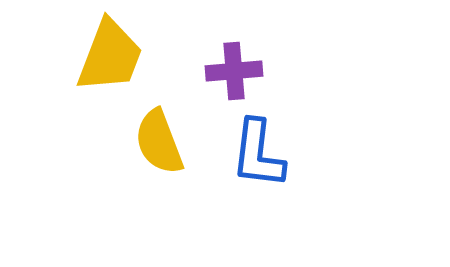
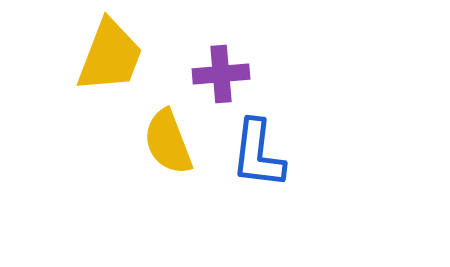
purple cross: moved 13 px left, 3 px down
yellow semicircle: moved 9 px right
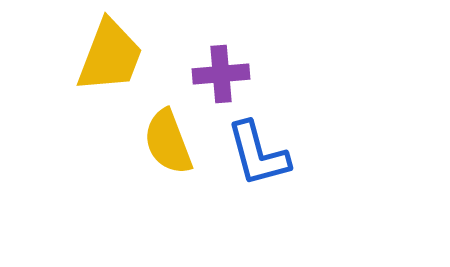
blue L-shape: rotated 22 degrees counterclockwise
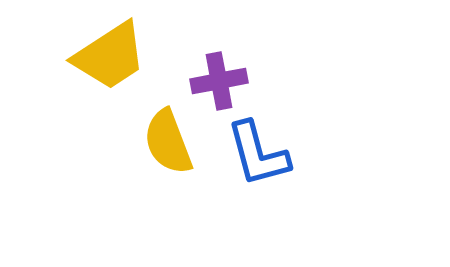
yellow trapezoid: rotated 36 degrees clockwise
purple cross: moved 2 px left, 7 px down; rotated 6 degrees counterclockwise
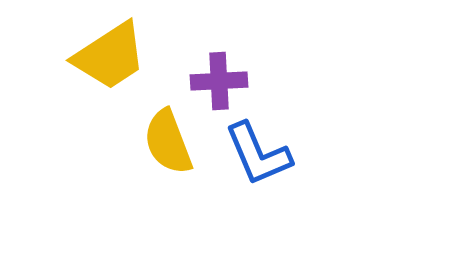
purple cross: rotated 8 degrees clockwise
blue L-shape: rotated 8 degrees counterclockwise
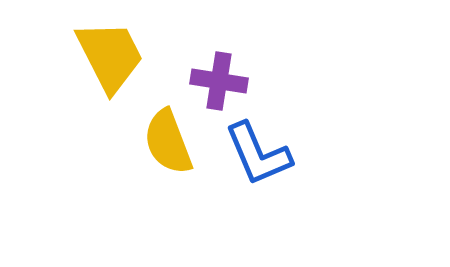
yellow trapezoid: rotated 84 degrees counterclockwise
purple cross: rotated 12 degrees clockwise
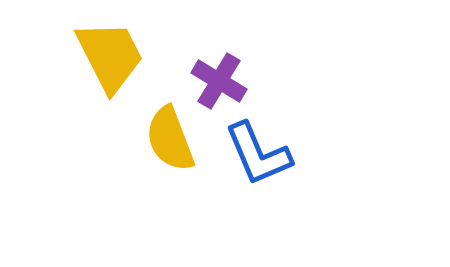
purple cross: rotated 22 degrees clockwise
yellow semicircle: moved 2 px right, 3 px up
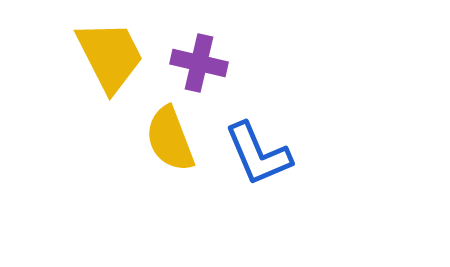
purple cross: moved 20 px left, 18 px up; rotated 18 degrees counterclockwise
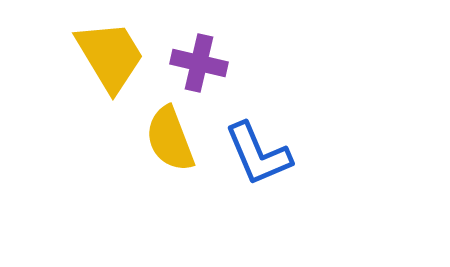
yellow trapezoid: rotated 4 degrees counterclockwise
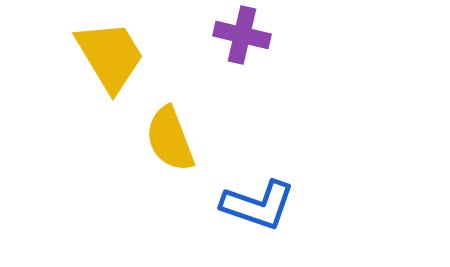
purple cross: moved 43 px right, 28 px up
blue L-shape: moved 51 px down; rotated 48 degrees counterclockwise
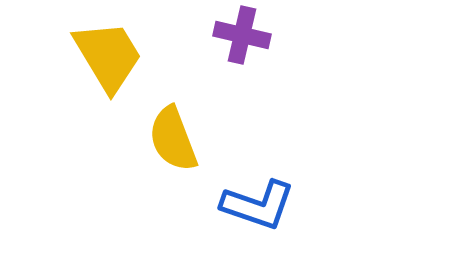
yellow trapezoid: moved 2 px left
yellow semicircle: moved 3 px right
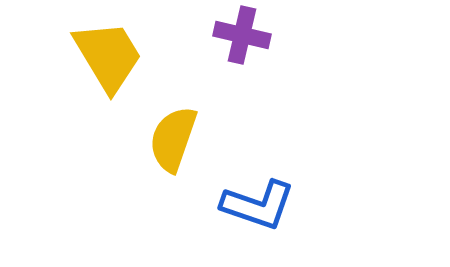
yellow semicircle: rotated 40 degrees clockwise
